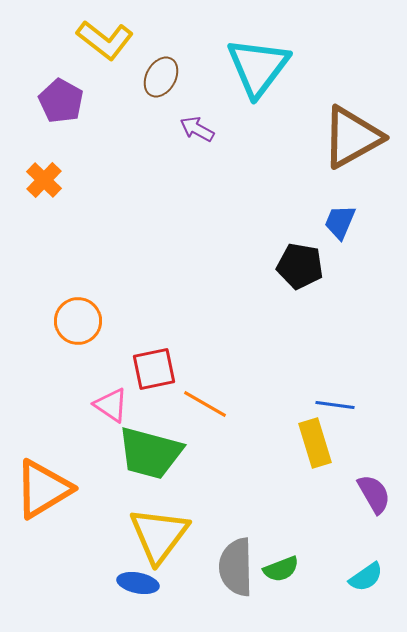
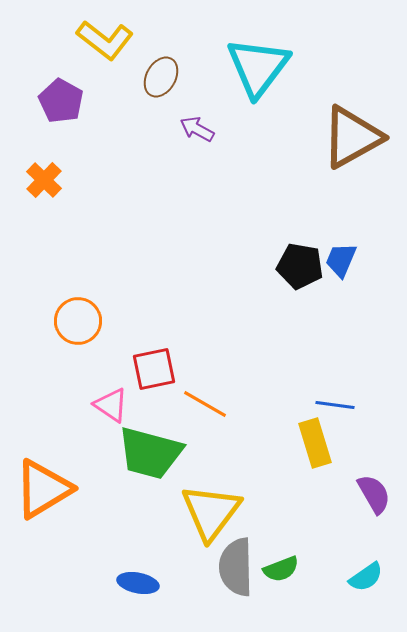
blue trapezoid: moved 1 px right, 38 px down
yellow triangle: moved 52 px right, 23 px up
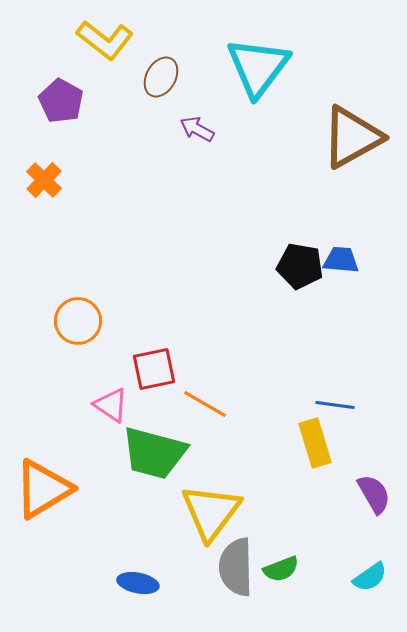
blue trapezoid: rotated 72 degrees clockwise
green trapezoid: moved 4 px right
cyan semicircle: moved 4 px right
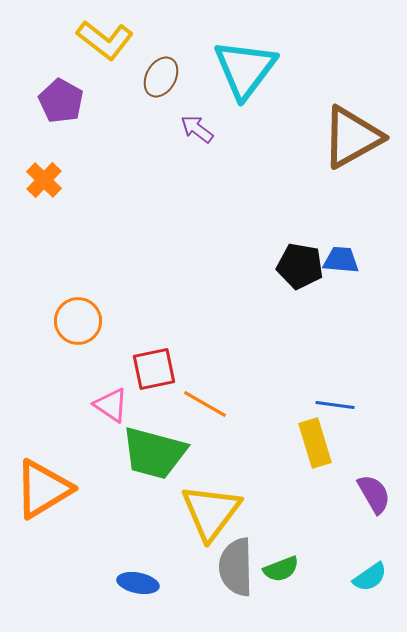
cyan triangle: moved 13 px left, 2 px down
purple arrow: rotated 8 degrees clockwise
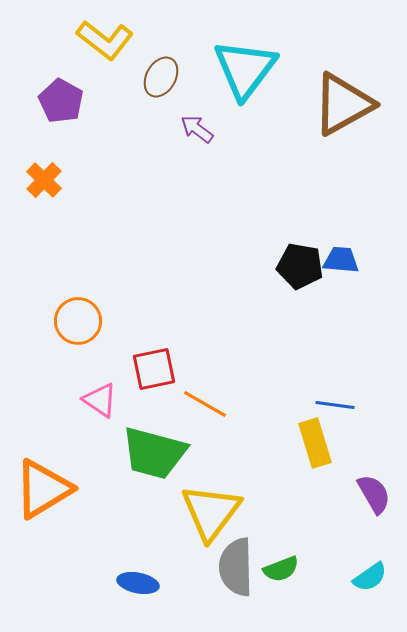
brown triangle: moved 9 px left, 33 px up
pink triangle: moved 11 px left, 5 px up
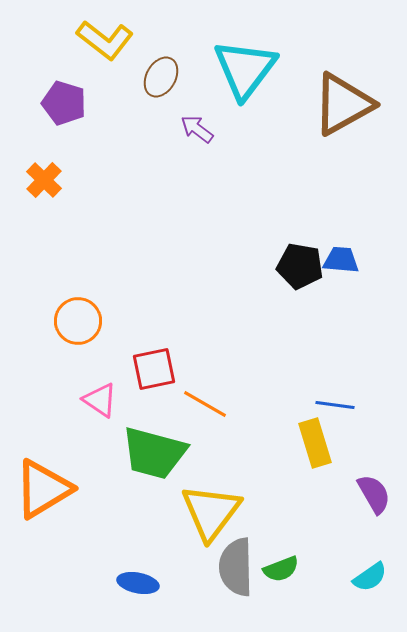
purple pentagon: moved 3 px right, 2 px down; rotated 12 degrees counterclockwise
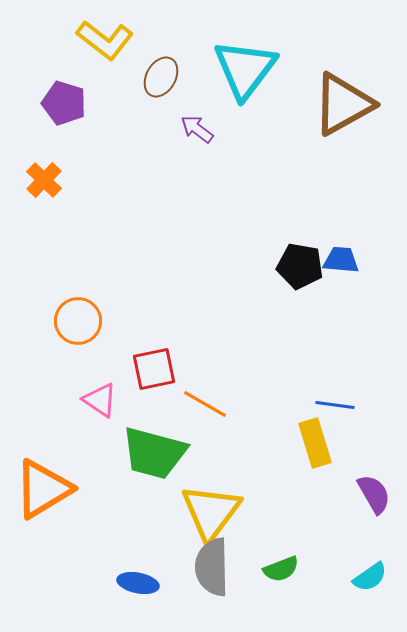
gray semicircle: moved 24 px left
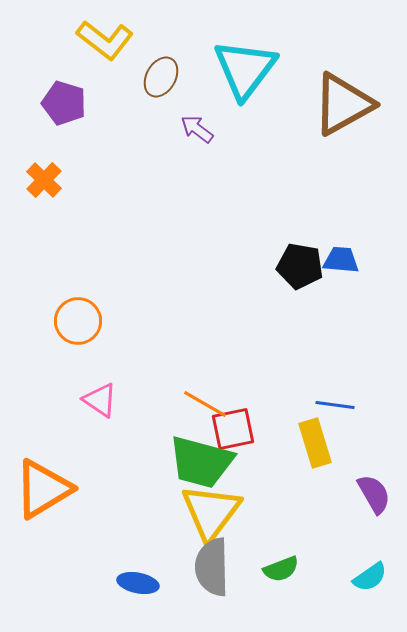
red square: moved 79 px right, 60 px down
green trapezoid: moved 47 px right, 9 px down
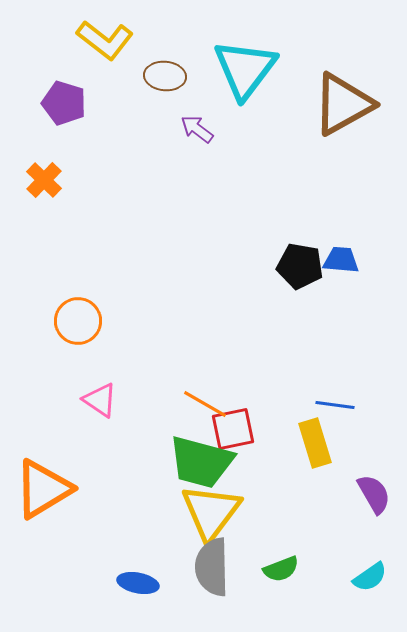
brown ellipse: moved 4 px right, 1 px up; rotated 66 degrees clockwise
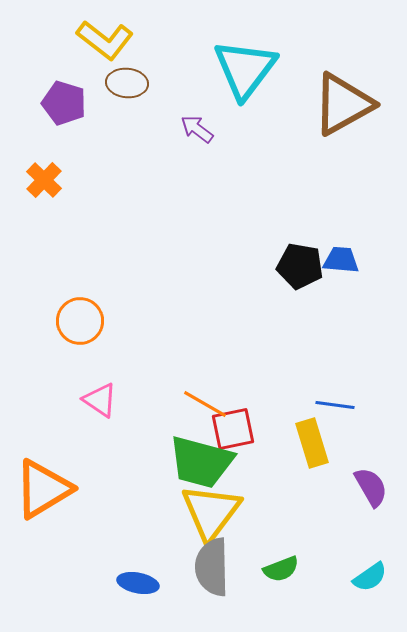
brown ellipse: moved 38 px left, 7 px down
orange circle: moved 2 px right
yellow rectangle: moved 3 px left
purple semicircle: moved 3 px left, 7 px up
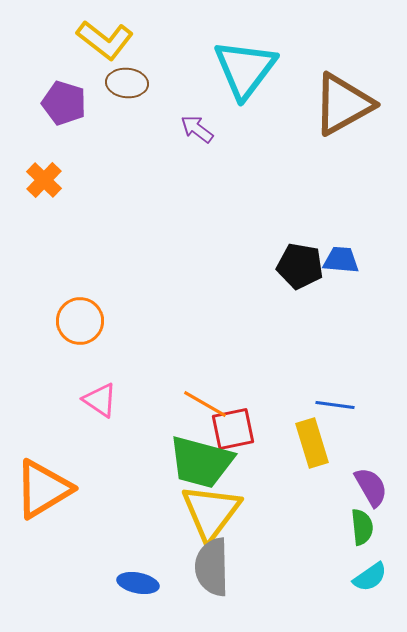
green semicircle: moved 81 px right, 42 px up; rotated 75 degrees counterclockwise
